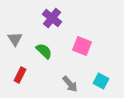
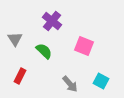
purple cross: moved 3 px down
pink square: moved 2 px right
red rectangle: moved 1 px down
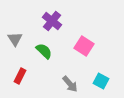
pink square: rotated 12 degrees clockwise
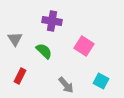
purple cross: rotated 30 degrees counterclockwise
gray arrow: moved 4 px left, 1 px down
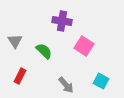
purple cross: moved 10 px right
gray triangle: moved 2 px down
